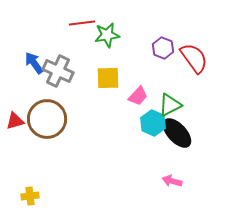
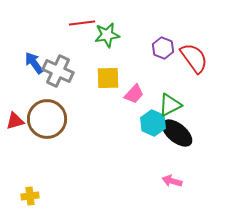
pink trapezoid: moved 4 px left, 2 px up
black ellipse: rotated 8 degrees counterclockwise
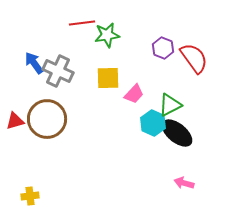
pink arrow: moved 12 px right, 2 px down
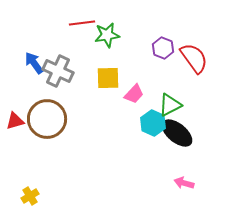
yellow cross: rotated 24 degrees counterclockwise
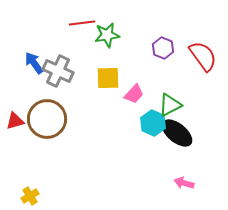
red semicircle: moved 9 px right, 2 px up
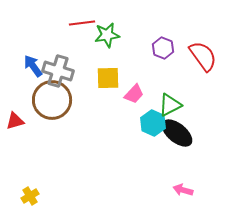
blue arrow: moved 1 px left, 3 px down
gray cross: rotated 8 degrees counterclockwise
brown circle: moved 5 px right, 19 px up
pink arrow: moved 1 px left, 7 px down
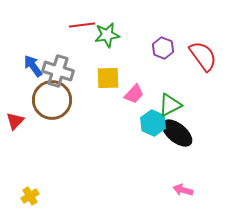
red line: moved 2 px down
red triangle: rotated 30 degrees counterclockwise
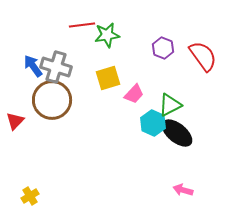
gray cross: moved 2 px left, 4 px up
yellow square: rotated 15 degrees counterclockwise
